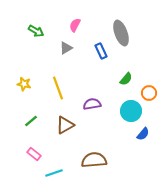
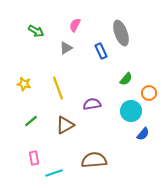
pink rectangle: moved 4 px down; rotated 40 degrees clockwise
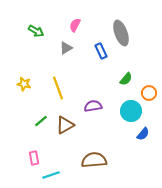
purple semicircle: moved 1 px right, 2 px down
green line: moved 10 px right
cyan line: moved 3 px left, 2 px down
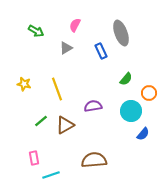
yellow line: moved 1 px left, 1 px down
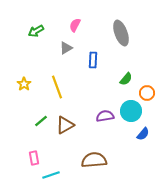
green arrow: rotated 119 degrees clockwise
blue rectangle: moved 8 px left, 9 px down; rotated 28 degrees clockwise
yellow star: rotated 24 degrees clockwise
yellow line: moved 2 px up
orange circle: moved 2 px left
purple semicircle: moved 12 px right, 10 px down
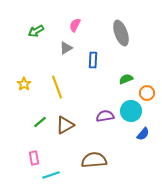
green semicircle: rotated 152 degrees counterclockwise
green line: moved 1 px left, 1 px down
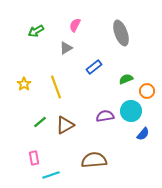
blue rectangle: moved 1 px right, 7 px down; rotated 49 degrees clockwise
yellow line: moved 1 px left
orange circle: moved 2 px up
